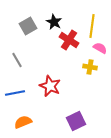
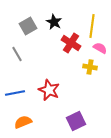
red cross: moved 2 px right, 3 px down
gray line: moved 6 px up
red star: moved 1 px left, 4 px down
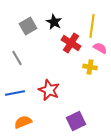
gray line: moved 4 px down
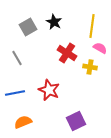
gray square: moved 1 px down
red cross: moved 4 px left, 10 px down
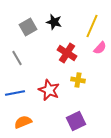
black star: rotated 14 degrees counterclockwise
yellow line: rotated 15 degrees clockwise
pink semicircle: rotated 104 degrees clockwise
yellow cross: moved 12 px left, 13 px down
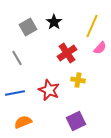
black star: rotated 21 degrees clockwise
red cross: rotated 24 degrees clockwise
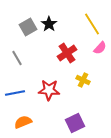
black star: moved 5 px left, 2 px down
yellow line: moved 2 px up; rotated 55 degrees counterclockwise
yellow cross: moved 5 px right; rotated 16 degrees clockwise
red star: rotated 20 degrees counterclockwise
purple square: moved 1 px left, 2 px down
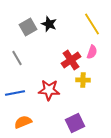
black star: rotated 14 degrees counterclockwise
pink semicircle: moved 8 px left, 4 px down; rotated 24 degrees counterclockwise
red cross: moved 4 px right, 7 px down
yellow cross: rotated 24 degrees counterclockwise
